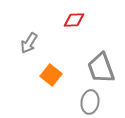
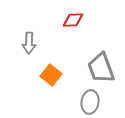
red diamond: moved 1 px left
gray arrow: rotated 30 degrees counterclockwise
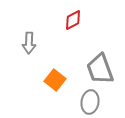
red diamond: rotated 25 degrees counterclockwise
gray trapezoid: moved 1 px left, 1 px down
orange square: moved 4 px right, 5 px down
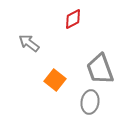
red diamond: moved 1 px up
gray arrow: rotated 125 degrees clockwise
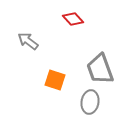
red diamond: rotated 75 degrees clockwise
gray arrow: moved 1 px left, 2 px up
orange square: rotated 20 degrees counterclockwise
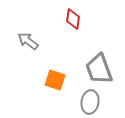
red diamond: rotated 50 degrees clockwise
gray trapezoid: moved 1 px left
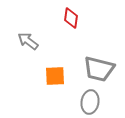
red diamond: moved 2 px left, 1 px up
gray trapezoid: rotated 56 degrees counterclockwise
orange square: moved 4 px up; rotated 20 degrees counterclockwise
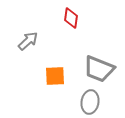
gray arrow: rotated 100 degrees clockwise
gray trapezoid: rotated 8 degrees clockwise
